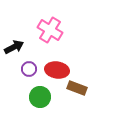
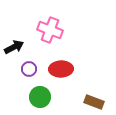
pink cross: rotated 10 degrees counterclockwise
red ellipse: moved 4 px right, 1 px up; rotated 10 degrees counterclockwise
brown rectangle: moved 17 px right, 14 px down
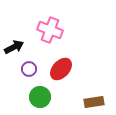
red ellipse: rotated 45 degrees counterclockwise
brown rectangle: rotated 30 degrees counterclockwise
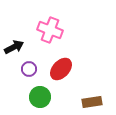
brown rectangle: moved 2 px left
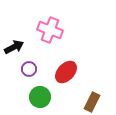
red ellipse: moved 5 px right, 3 px down
brown rectangle: rotated 54 degrees counterclockwise
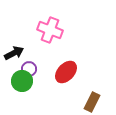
black arrow: moved 6 px down
green circle: moved 18 px left, 16 px up
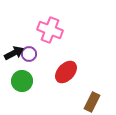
purple circle: moved 15 px up
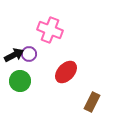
black arrow: moved 2 px down
green circle: moved 2 px left
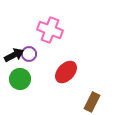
green circle: moved 2 px up
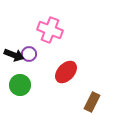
black arrow: rotated 48 degrees clockwise
green circle: moved 6 px down
